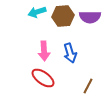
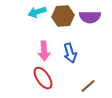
red ellipse: rotated 20 degrees clockwise
brown line: rotated 21 degrees clockwise
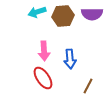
purple semicircle: moved 2 px right, 3 px up
blue arrow: moved 6 px down; rotated 12 degrees clockwise
brown line: rotated 21 degrees counterclockwise
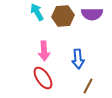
cyan arrow: rotated 78 degrees clockwise
blue arrow: moved 8 px right
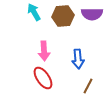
cyan arrow: moved 3 px left
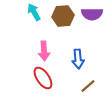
brown line: rotated 21 degrees clockwise
